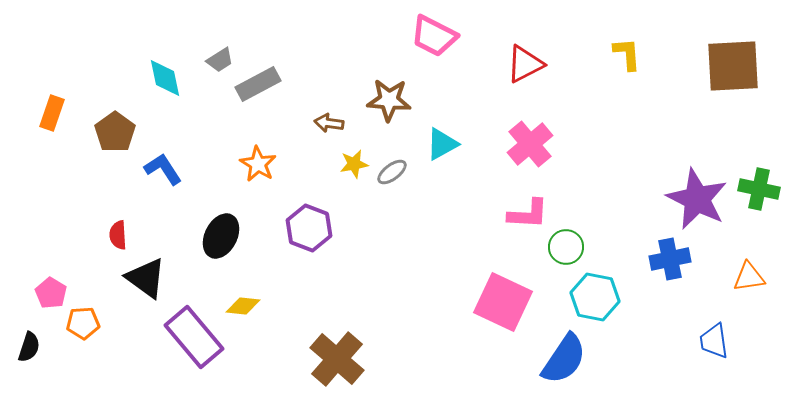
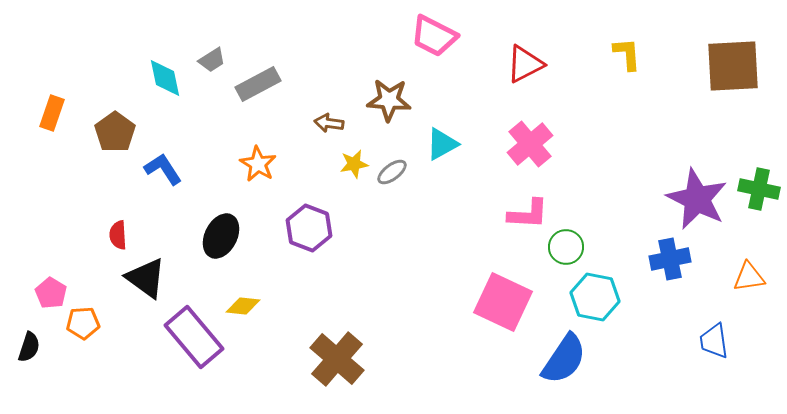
gray trapezoid: moved 8 px left
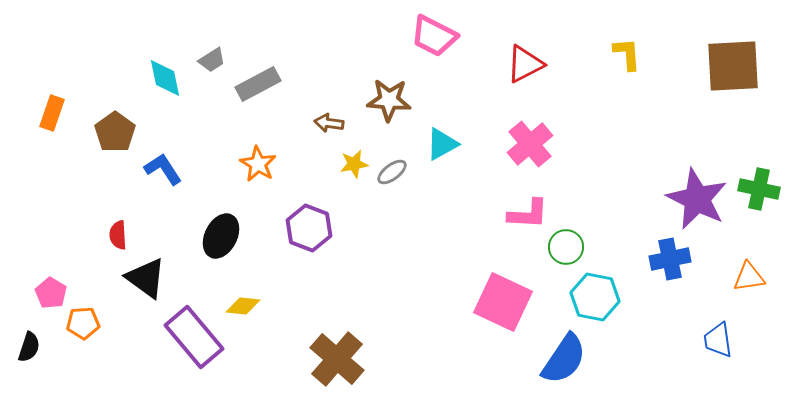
blue trapezoid: moved 4 px right, 1 px up
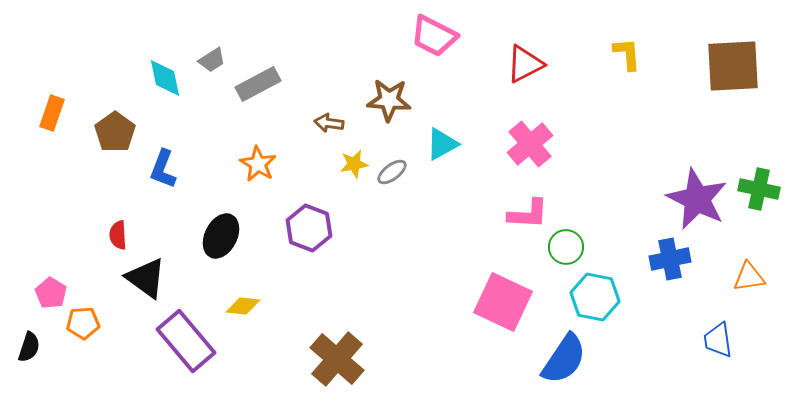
blue L-shape: rotated 126 degrees counterclockwise
purple rectangle: moved 8 px left, 4 px down
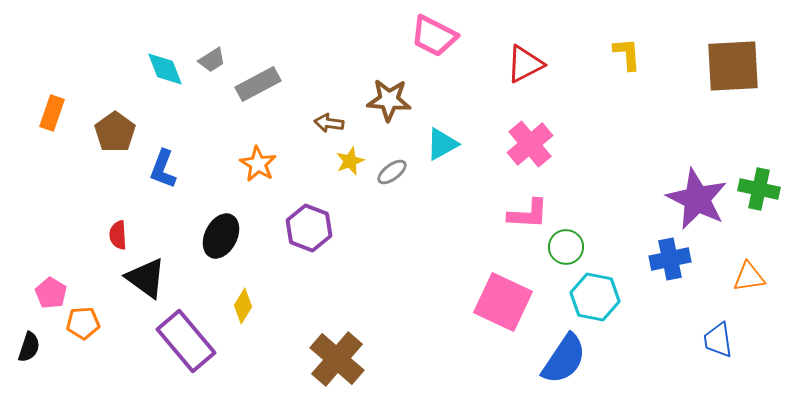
cyan diamond: moved 9 px up; rotated 9 degrees counterclockwise
yellow star: moved 4 px left, 3 px up; rotated 12 degrees counterclockwise
yellow diamond: rotated 64 degrees counterclockwise
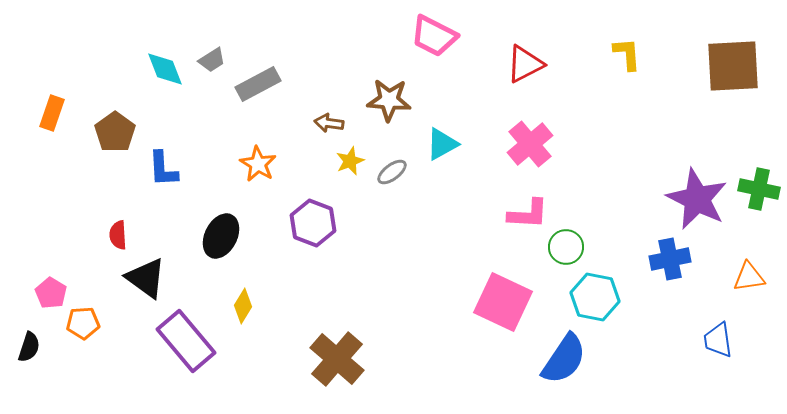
blue L-shape: rotated 24 degrees counterclockwise
purple hexagon: moved 4 px right, 5 px up
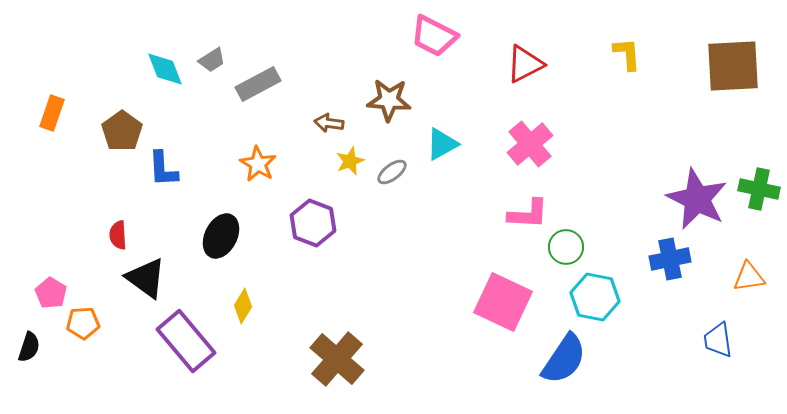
brown pentagon: moved 7 px right, 1 px up
